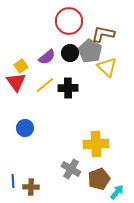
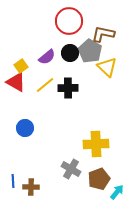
red triangle: rotated 25 degrees counterclockwise
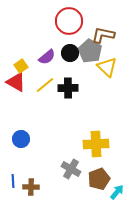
brown L-shape: moved 1 px down
blue circle: moved 4 px left, 11 px down
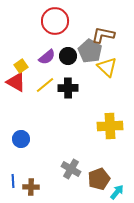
red circle: moved 14 px left
black circle: moved 2 px left, 3 px down
yellow cross: moved 14 px right, 18 px up
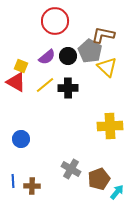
yellow square: rotated 32 degrees counterclockwise
brown cross: moved 1 px right, 1 px up
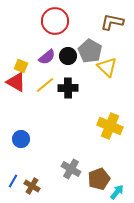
brown L-shape: moved 9 px right, 13 px up
yellow cross: rotated 25 degrees clockwise
blue line: rotated 32 degrees clockwise
brown cross: rotated 28 degrees clockwise
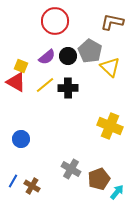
yellow triangle: moved 3 px right
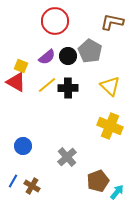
yellow triangle: moved 19 px down
yellow line: moved 2 px right
blue circle: moved 2 px right, 7 px down
gray cross: moved 4 px left, 12 px up; rotated 18 degrees clockwise
brown pentagon: moved 1 px left, 2 px down
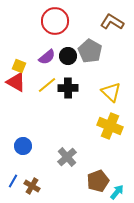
brown L-shape: rotated 20 degrees clockwise
yellow square: moved 2 px left
yellow triangle: moved 1 px right, 6 px down
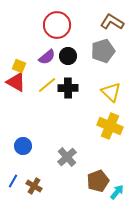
red circle: moved 2 px right, 4 px down
gray pentagon: moved 13 px right; rotated 25 degrees clockwise
brown cross: moved 2 px right
